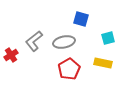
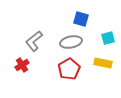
gray ellipse: moved 7 px right
red cross: moved 11 px right, 10 px down
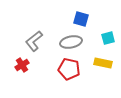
red pentagon: rotated 30 degrees counterclockwise
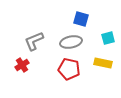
gray L-shape: rotated 15 degrees clockwise
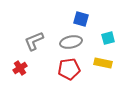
red cross: moved 2 px left, 3 px down
red pentagon: rotated 20 degrees counterclockwise
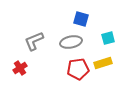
yellow rectangle: rotated 30 degrees counterclockwise
red pentagon: moved 9 px right
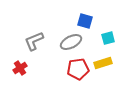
blue square: moved 4 px right, 2 px down
gray ellipse: rotated 15 degrees counterclockwise
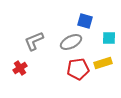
cyan square: moved 1 px right; rotated 16 degrees clockwise
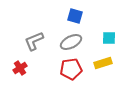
blue square: moved 10 px left, 5 px up
red pentagon: moved 7 px left
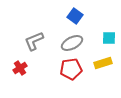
blue square: rotated 21 degrees clockwise
gray ellipse: moved 1 px right, 1 px down
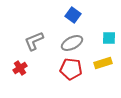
blue square: moved 2 px left, 1 px up
red pentagon: rotated 15 degrees clockwise
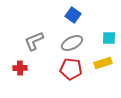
red cross: rotated 32 degrees clockwise
